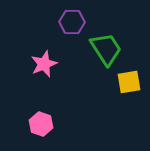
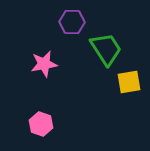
pink star: rotated 12 degrees clockwise
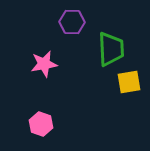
green trapezoid: moved 5 px right; rotated 30 degrees clockwise
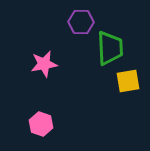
purple hexagon: moved 9 px right
green trapezoid: moved 1 px left, 1 px up
yellow square: moved 1 px left, 1 px up
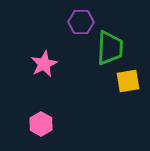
green trapezoid: rotated 6 degrees clockwise
pink star: rotated 16 degrees counterclockwise
pink hexagon: rotated 10 degrees clockwise
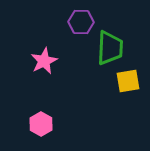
pink star: moved 3 px up
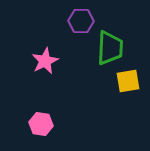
purple hexagon: moved 1 px up
pink star: moved 1 px right
pink hexagon: rotated 20 degrees counterclockwise
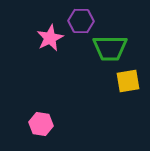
green trapezoid: rotated 87 degrees clockwise
pink star: moved 5 px right, 23 px up
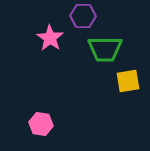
purple hexagon: moved 2 px right, 5 px up
pink star: rotated 12 degrees counterclockwise
green trapezoid: moved 5 px left, 1 px down
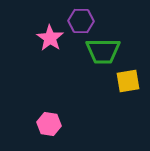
purple hexagon: moved 2 px left, 5 px down
green trapezoid: moved 2 px left, 2 px down
pink hexagon: moved 8 px right
